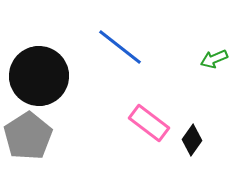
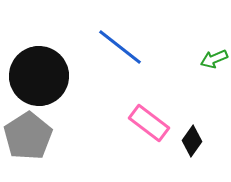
black diamond: moved 1 px down
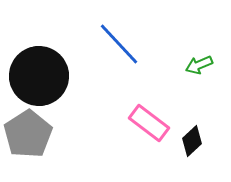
blue line: moved 1 px left, 3 px up; rotated 9 degrees clockwise
green arrow: moved 15 px left, 6 px down
gray pentagon: moved 2 px up
black diamond: rotated 12 degrees clockwise
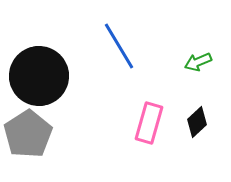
blue line: moved 2 px down; rotated 12 degrees clockwise
green arrow: moved 1 px left, 3 px up
pink rectangle: rotated 69 degrees clockwise
black diamond: moved 5 px right, 19 px up
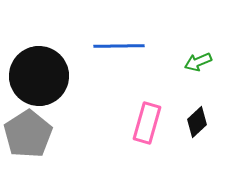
blue line: rotated 60 degrees counterclockwise
pink rectangle: moved 2 px left
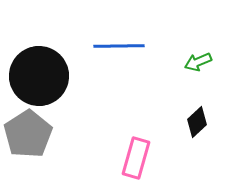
pink rectangle: moved 11 px left, 35 px down
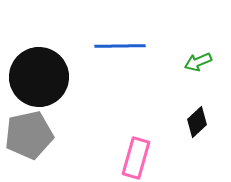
blue line: moved 1 px right
black circle: moved 1 px down
gray pentagon: moved 1 px right, 1 px down; rotated 21 degrees clockwise
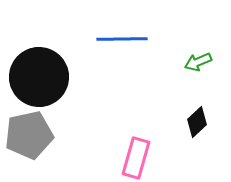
blue line: moved 2 px right, 7 px up
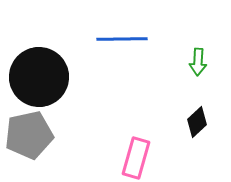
green arrow: rotated 64 degrees counterclockwise
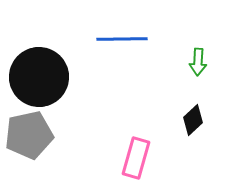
black diamond: moved 4 px left, 2 px up
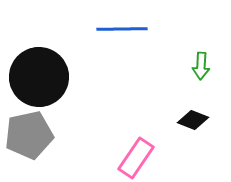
blue line: moved 10 px up
green arrow: moved 3 px right, 4 px down
black diamond: rotated 64 degrees clockwise
pink rectangle: rotated 18 degrees clockwise
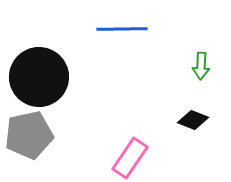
pink rectangle: moved 6 px left
